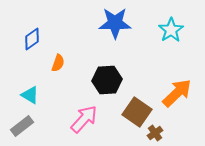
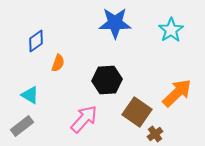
blue diamond: moved 4 px right, 2 px down
brown cross: moved 1 px down
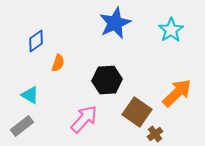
blue star: rotated 24 degrees counterclockwise
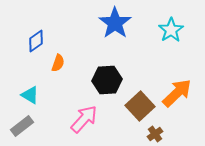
blue star: rotated 12 degrees counterclockwise
brown square: moved 3 px right, 6 px up; rotated 12 degrees clockwise
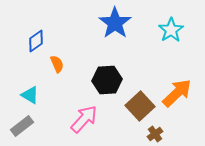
orange semicircle: moved 1 px left, 1 px down; rotated 42 degrees counterclockwise
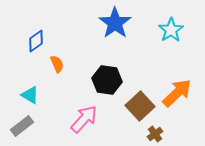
black hexagon: rotated 12 degrees clockwise
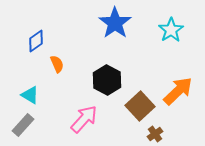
black hexagon: rotated 20 degrees clockwise
orange arrow: moved 1 px right, 2 px up
gray rectangle: moved 1 px right, 1 px up; rotated 10 degrees counterclockwise
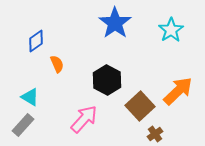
cyan triangle: moved 2 px down
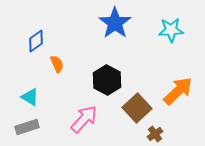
cyan star: rotated 30 degrees clockwise
brown square: moved 3 px left, 2 px down
gray rectangle: moved 4 px right, 2 px down; rotated 30 degrees clockwise
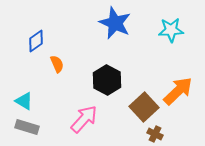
blue star: rotated 12 degrees counterclockwise
cyan triangle: moved 6 px left, 4 px down
brown square: moved 7 px right, 1 px up
gray rectangle: rotated 35 degrees clockwise
brown cross: rotated 28 degrees counterclockwise
